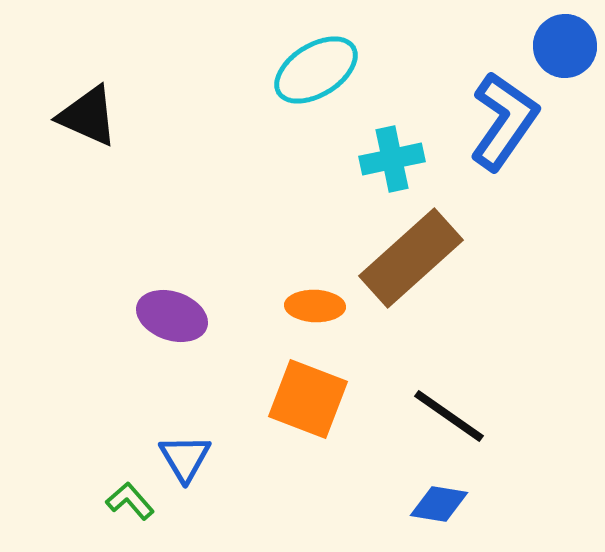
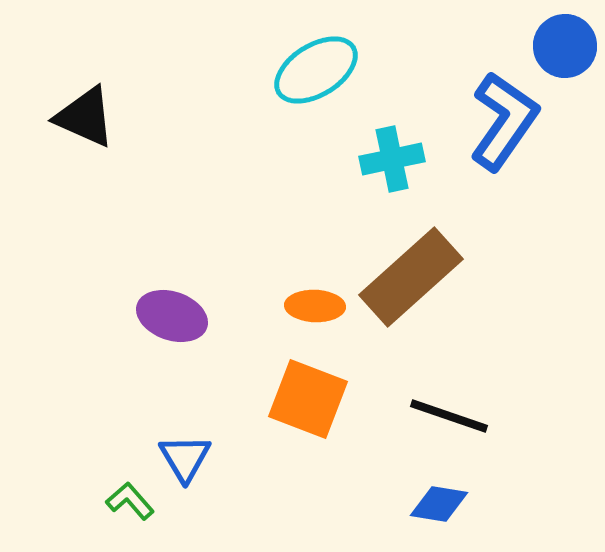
black triangle: moved 3 px left, 1 px down
brown rectangle: moved 19 px down
black line: rotated 16 degrees counterclockwise
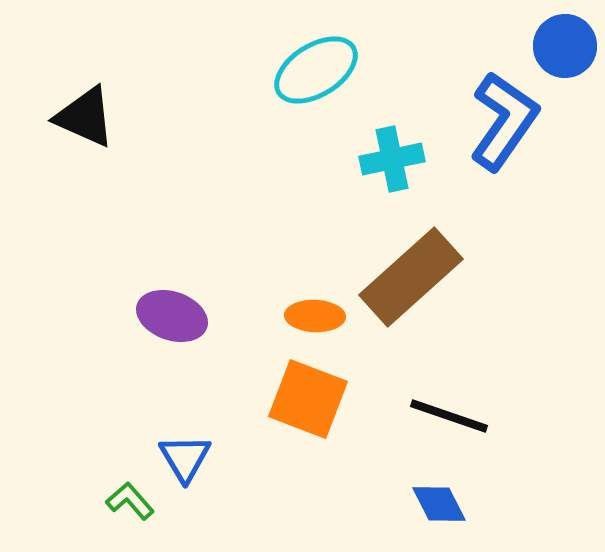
orange ellipse: moved 10 px down
blue diamond: rotated 54 degrees clockwise
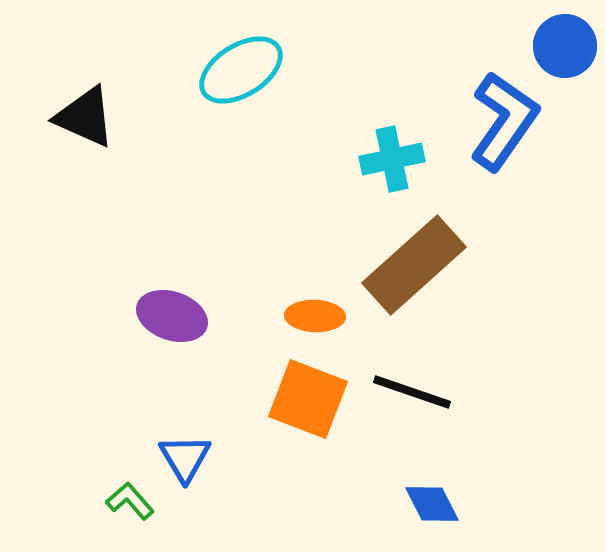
cyan ellipse: moved 75 px left
brown rectangle: moved 3 px right, 12 px up
black line: moved 37 px left, 24 px up
blue diamond: moved 7 px left
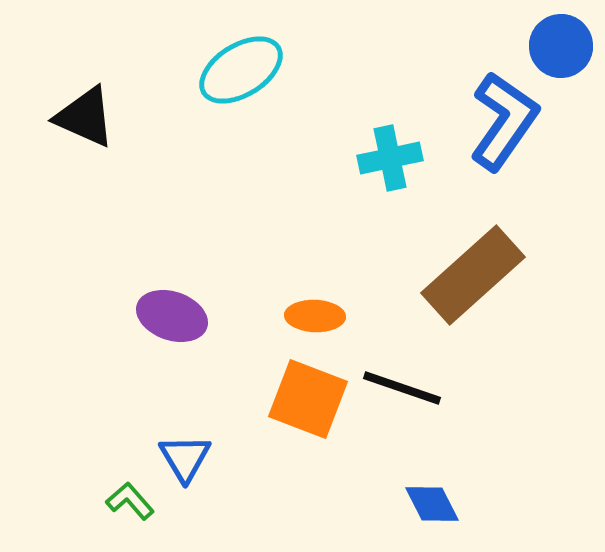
blue circle: moved 4 px left
cyan cross: moved 2 px left, 1 px up
brown rectangle: moved 59 px right, 10 px down
black line: moved 10 px left, 4 px up
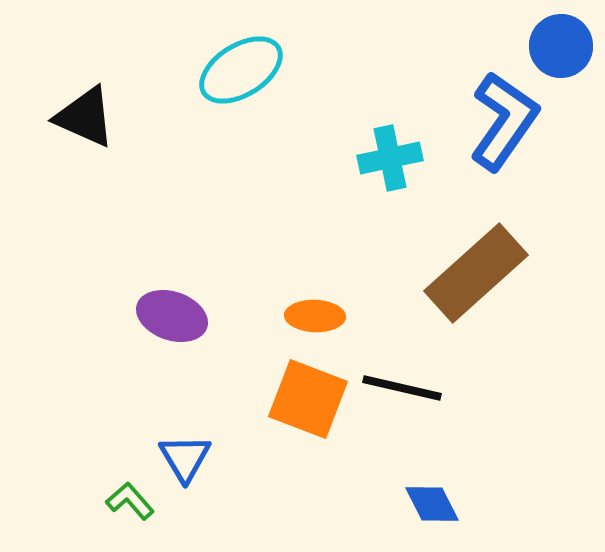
brown rectangle: moved 3 px right, 2 px up
black line: rotated 6 degrees counterclockwise
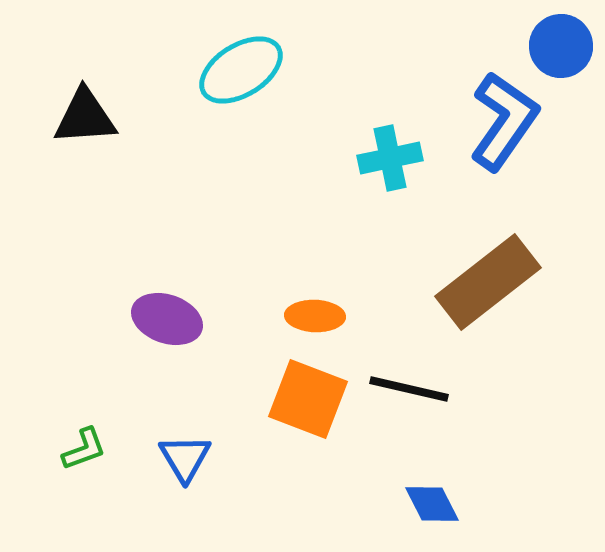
black triangle: rotated 28 degrees counterclockwise
brown rectangle: moved 12 px right, 9 px down; rotated 4 degrees clockwise
purple ellipse: moved 5 px left, 3 px down
black line: moved 7 px right, 1 px down
green L-shape: moved 46 px left, 52 px up; rotated 111 degrees clockwise
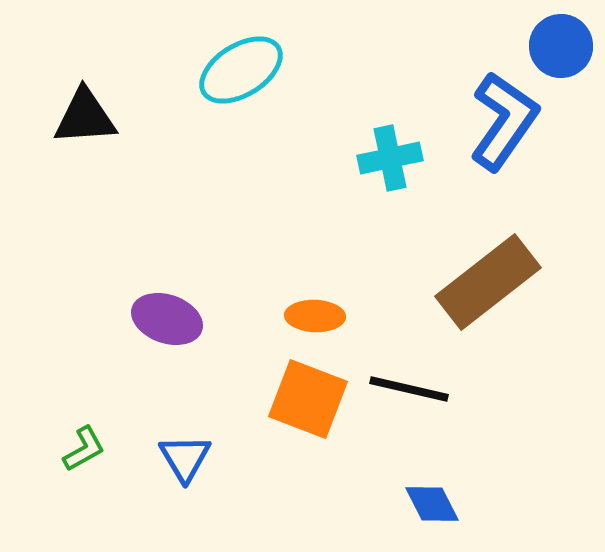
green L-shape: rotated 9 degrees counterclockwise
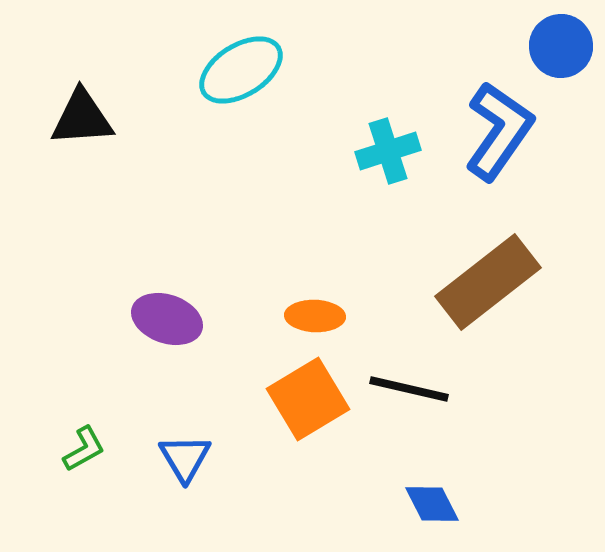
black triangle: moved 3 px left, 1 px down
blue L-shape: moved 5 px left, 10 px down
cyan cross: moved 2 px left, 7 px up; rotated 6 degrees counterclockwise
orange square: rotated 38 degrees clockwise
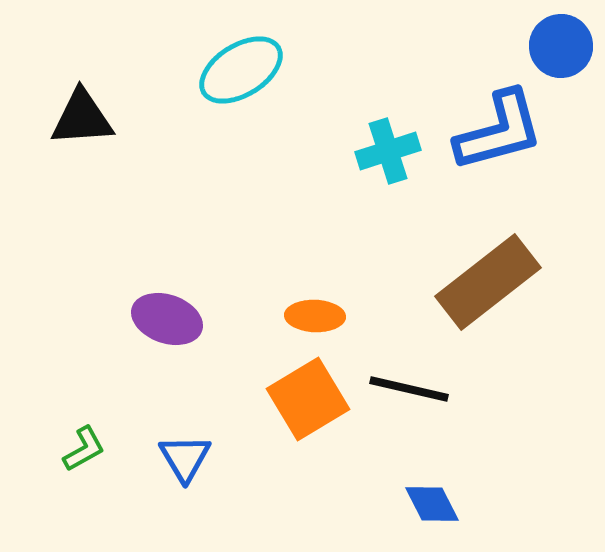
blue L-shape: rotated 40 degrees clockwise
